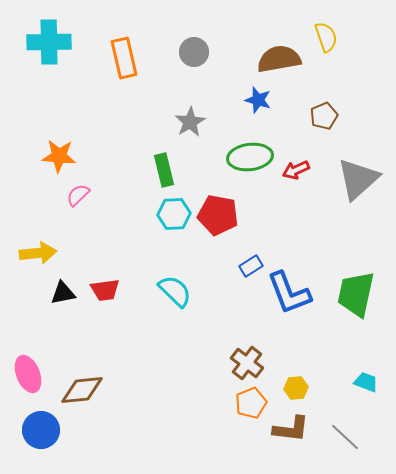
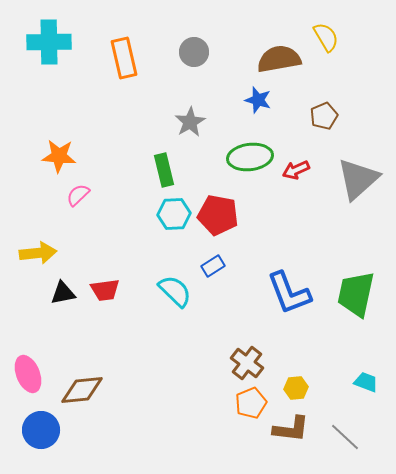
yellow semicircle: rotated 12 degrees counterclockwise
blue rectangle: moved 38 px left
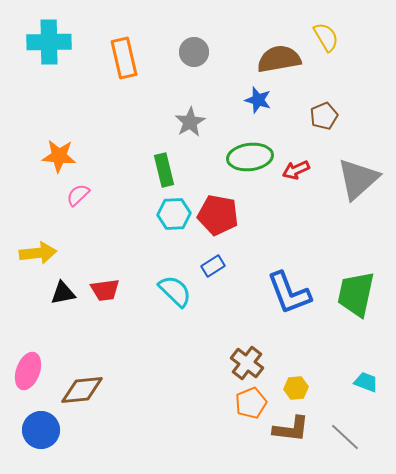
pink ellipse: moved 3 px up; rotated 42 degrees clockwise
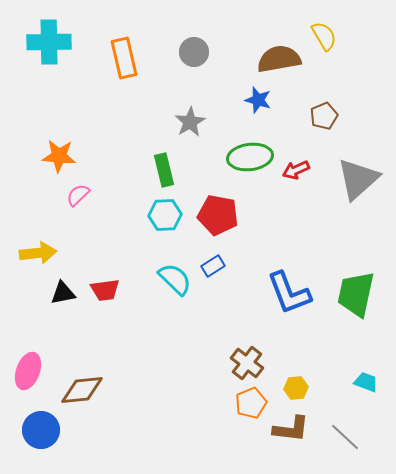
yellow semicircle: moved 2 px left, 1 px up
cyan hexagon: moved 9 px left, 1 px down
cyan semicircle: moved 12 px up
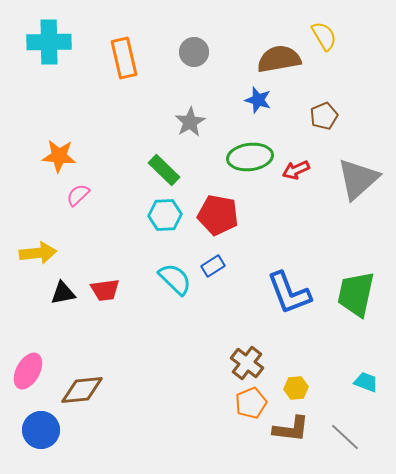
green rectangle: rotated 32 degrees counterclockwise
pink ellipse: rotated 9 degrees clockwise
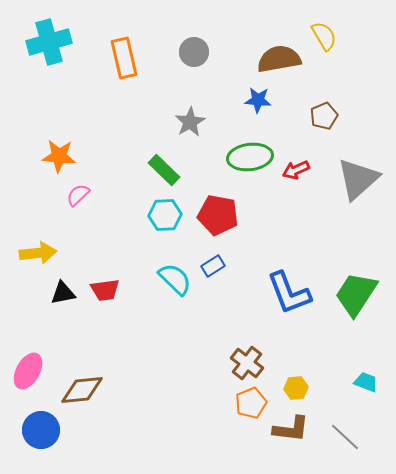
cyan cross: rotated 15 degrees counterclockwise
blue star: rotated 12 degrees counterclockwise
green trapezoid: rotated 21 degrees clockwise
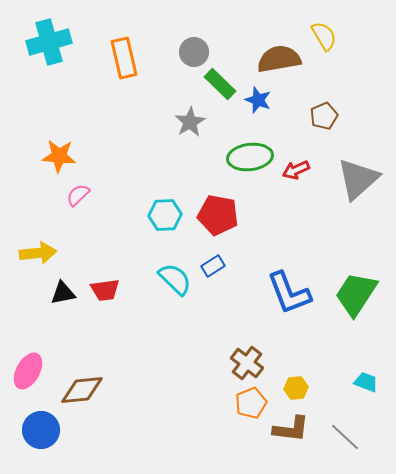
blue star: rotated 16 degrees clockwise
green rectangle: moved 56 px right, 86 px up
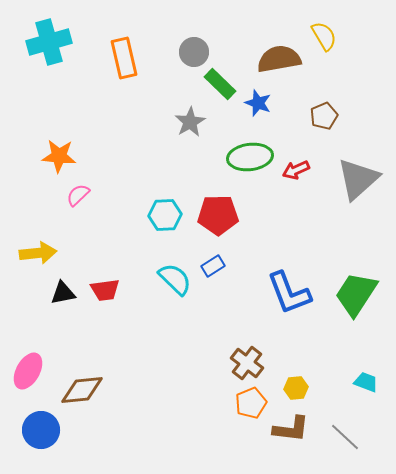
blue star: moved 3 px down
red pentagon: rotated 12 degrees counterclockwise
